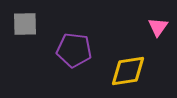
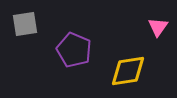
gray square: rotated 8 degrees counterclockwise
purple pentagon: rotated 16 degrees clockwise
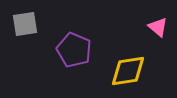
pink triangle: rotated 25 degrees counterclockwise
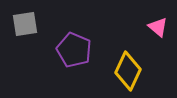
yellow diamond: rotated 57 degrees counterclockwise
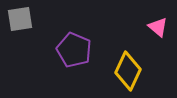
gray square: moved 5 px left, 5 px up
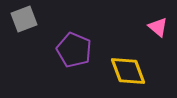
gray square: moved 4 px right; rotated 12 degrees counterclockwise
yellow diamond: rotated 45 degrees counterclockwise
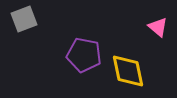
purple pentagon: moved 10 px right, 5 px down; rotated 12 degrees counterclockwise
yellow diamond: rotated 9 degrees clockwise
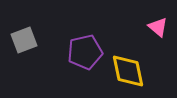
gray square: moved 21 px down
purple pentagon: moved 1 px right, 3 px up; rotated 24 degrees counterclockwise
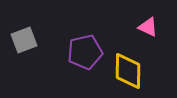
pink triangle: moved 10 px left; rotated 15 degrees counterclockwise
yellow diamond: rotated 12 degrees clockwise
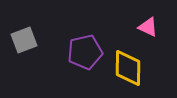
yellow diamond: moved 3 px up
